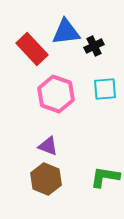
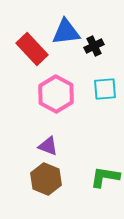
pink hexagon: rotated 9 degrees clockwise
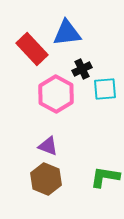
blue triangle: moved 1 px right, 1 px down
black cross: moved 12 px left, 23 px down
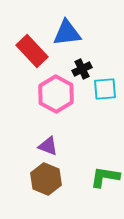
red rectangle: moved 2 px down
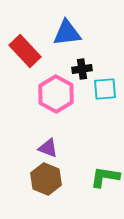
red rectangle: moved 7 px left
black cross: rotated 18 degrees clockwise
purple triangle: moved 2 px down
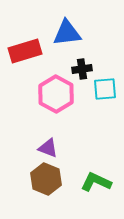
red rectangle: rotated 64 degrees counterclockwise
green L-shape: moved 9 px left, 5 px down; rotated 16 degrees clockwise
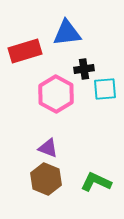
black cross: moved 2 px right
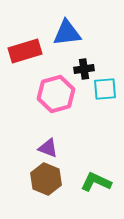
pink hexagon: rotated 15 degrees clockwise
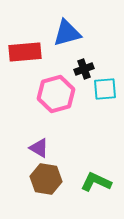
blue triangle: rotated 8 degrees counterclockwise
red rectangle: moved 1 px down; rotated 12 degrees clockwise
black cross: rotated 12 degrees counterclockwise
purple triangle: moved 9 px left; rotated 10 degrees clockwise
brown hexagon: rotated 12 degrees counterclockwise
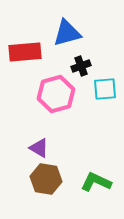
black cross: moved 3 px left, 3 px up
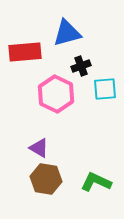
pink hexagon: rotated 18 degrees counterclockwise
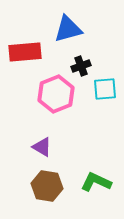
blue triangle: moved 1 px right, 4 px up
pink hexagon: rotated 12 degrees clockwise
purple triangle: moved 3 px right, 1 px up
brown hexagon: moved 1 px right, 7 px down
